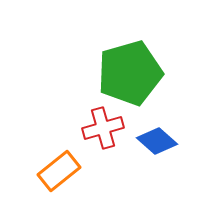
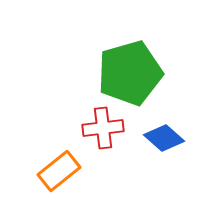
red cross: rotated 9 degrees clockwise
blue diamond: moved 7 px right, 3 px up
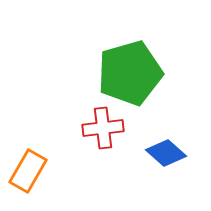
blue diamond: moved 2 px right, 15 px down
orange rectangle: moved 31 px left; rotated 21 degrees counterclockwise
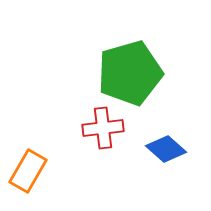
blue diamond: moved 4 px up
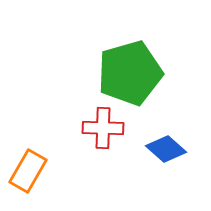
red cross: rotated 9 degrees clockwise
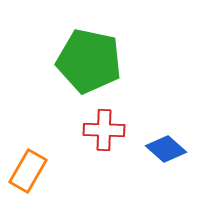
green pentagon: moved 41 px left, 12 px up; rotated 28 degrees clockwise
red cross: moved 1 px right, 2 px down
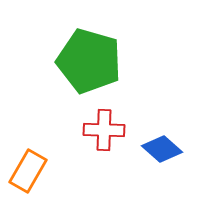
green pentagon: rotated 4 degrees clockwise
blue diamond: moved 4 px left
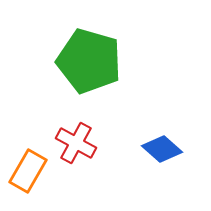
red cross: moved 28 px left, 13 px down; rotated 27 degrees clockwise
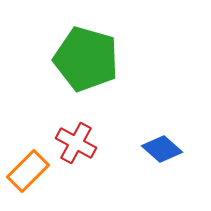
green pentagon: moved 3 px left, 2 px up
orange rectangle: rotated 15 degrees clockwise
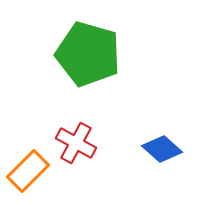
green pentagon: moved 2 px right, 5 px up
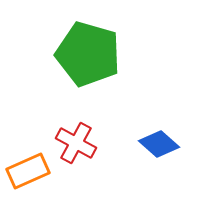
blue diamond: moved 3 px left, 5 px up
orange rectangle: rotated 21 degrees clockwise
